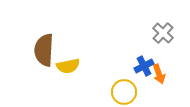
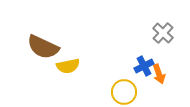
brown semicircle: moved 1 px left, 3 px up; rotated 68 degrees counterclockwise
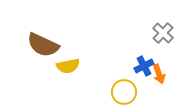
brown semicircle: moved 2 px up
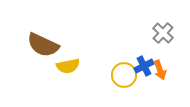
orange arrow: moved 1 px right, 4 px up
yellow circle: moved 17 px up
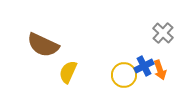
yellow semicircle: moved 6 px down; rotated 125 degrees clockwise
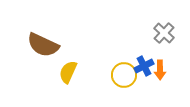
gray cross: moved 1 px right
orange arrow: rotated 18 degrees clockwise
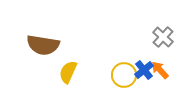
gray cross: moved 1 px left, 4 px down
brown semicircle: rotated 16 degrees counterclockwise
blue cross: moved 4 px down; rotated 12 degrees counterclockwise
orange arrow: rotated 138 degrees clockwise
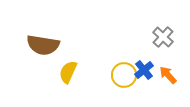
orange arrow: moved 8 px right, 5 px down
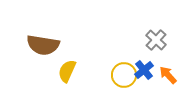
gray cross: moved 7 px left, 3 px down
yellow semicircle: moved 1 px left, 1 px up
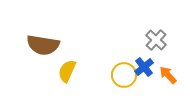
blue cross: moved 3 px up
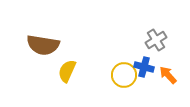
gray cross: rotated 15 degrees clockwise
blue cross: rotated 36 degrees counterclockwise
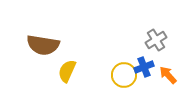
blue cross: rotated 36 degrees counterclockwise
